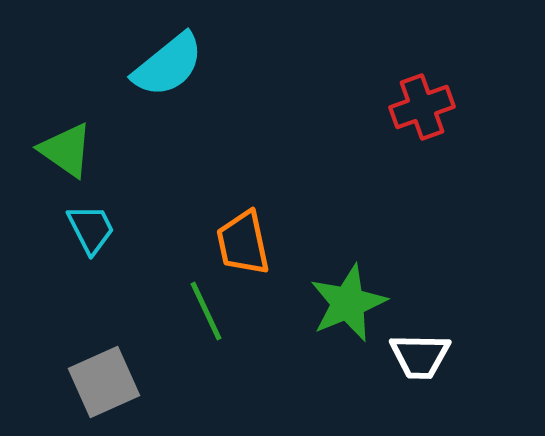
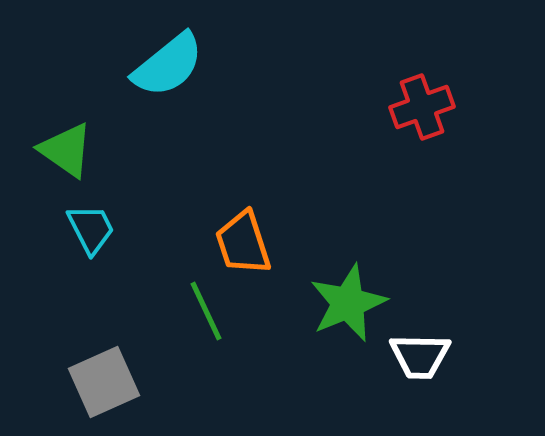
orange trapezoid: rotated 6 degrees counterclockwise
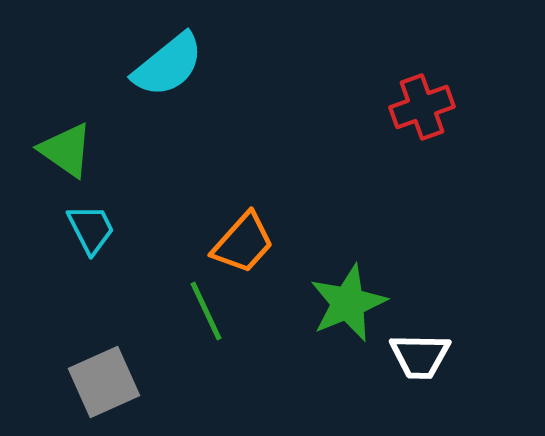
orange trapezoid: rotated 120 degrees counterclockwise
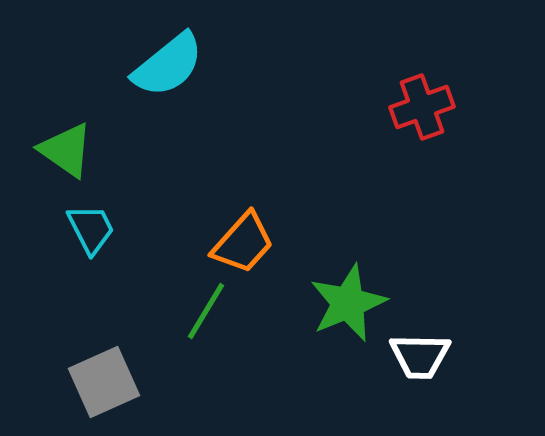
green line: rotated 56 degrees clockwise
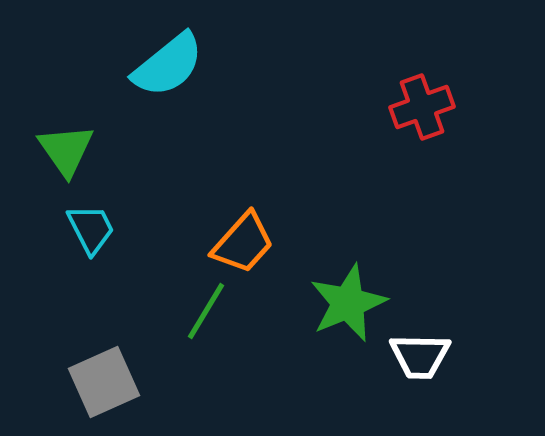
green triangle: rotated 20 degrees clockwise
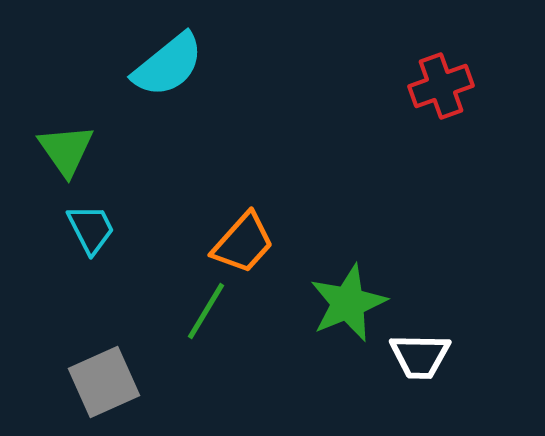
red cross: moved 19 px right, 21 px up
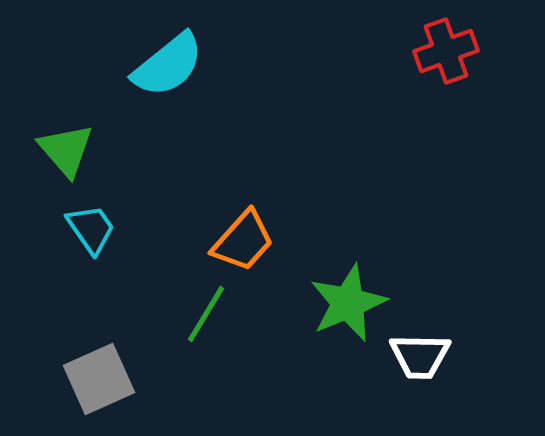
red cross: moved 5 px right, 35 px up
green triangle: rotated 6 degrees counterclockwise
cyan trapezoid: rotated 8 degrees counterclockwise
orange trapezoid: moved 2 px up
green line: moved 3 px down
gray square: moved 5 px left, 3 px up
